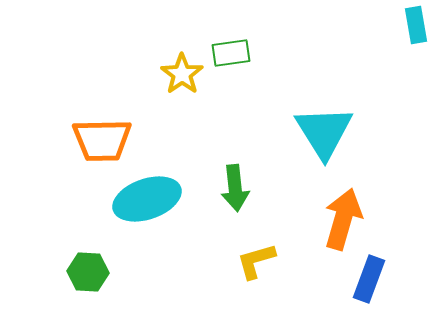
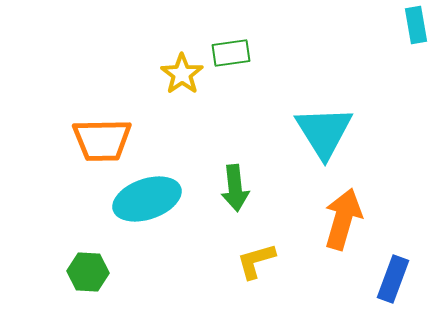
blue rectangle: moved 24 px right
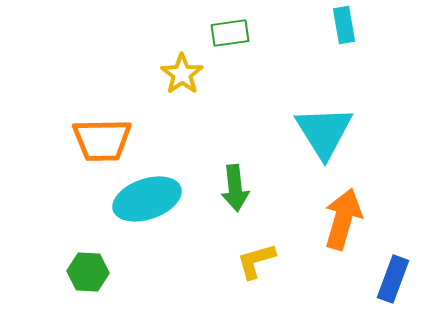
cyan rectangle: moved 72 px left
green rectangle: moved 1 px left, 20 px up
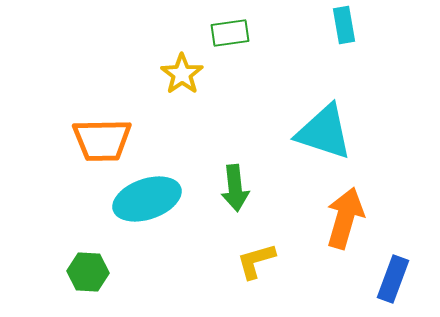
cyan triangle: rotated 40 degrees counterclockwise
orange arrow: moved 2 px right, 1 px up
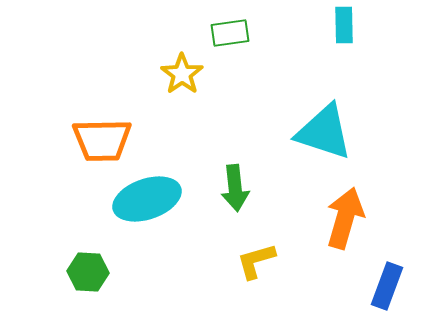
cyan rectangle: rotated 9 degrees clockwise
blue rectangle: moved 6 px left, 7 px down
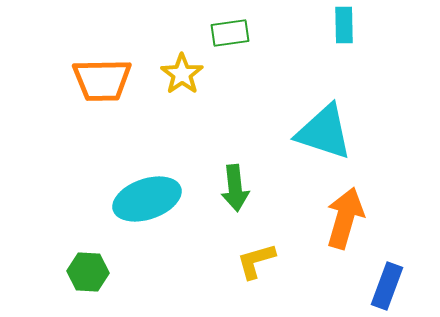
orange trapezoid: moved 60 px up
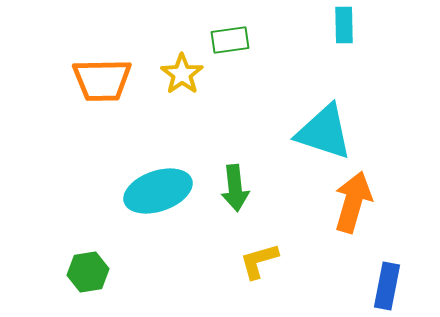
green rectangle: moved 7 px down
cyan ellipse: moved 11 px right, 8 px up
orange arrow: moved 8 px right, 16 px up
yellow L-shape: moved 3 px right
green hexagon: rotated 12 degrees counterclockwise
blue rectangle: rotated 9 degrees counterclockwise
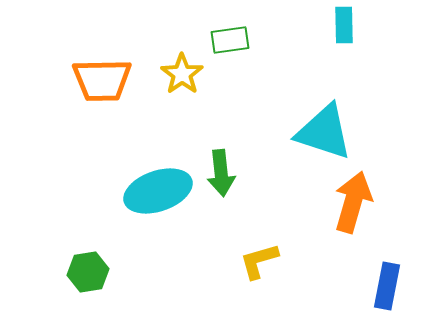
green arrow: moved 14 px left, 15 px up
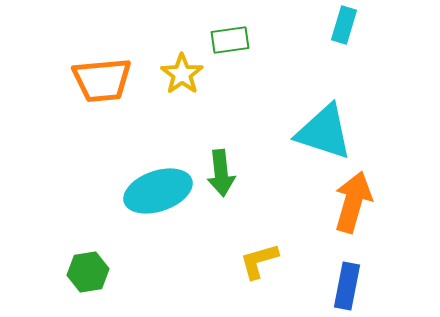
cyan rectangle: rotated 18 degrees clockwise
orange trapezoid: rotated 4 degrees counterclockwise
blue rectangle: moved 40 px left
